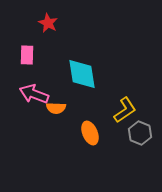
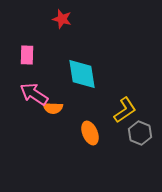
red star: moved 14 px right, 4 px up; rotated 12 degrees counterclockwise
pink arrow: rotated 12 degrees clockwise
orange semicircle: moved 3 px left
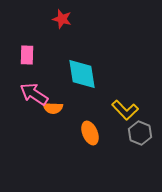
yellow L-shape: rotated 80 degrees clockwise
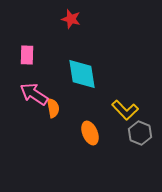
red star: moved 9 px right
orange semicircle: rotated 102 degrees counterclockwise
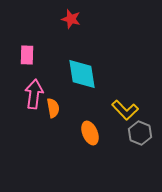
pink arrow: rotated 64 degrees clockwise
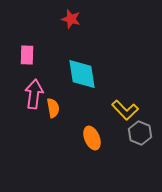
orange ellipse: moved 2 px right, 5 px down
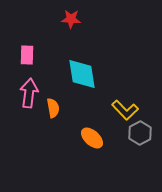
red star: rotated 12 degrees counterclockwise
pink arrow: moved 5 px left, 1 px up
gray hexagon: rotated 10 degrees clockwise
orange ellipse: rotated 25 degrees counterclockwise
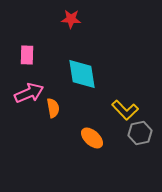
pink arrow: rotated 60 degrees clockwise
gray hexagon: rotated 15 degrees clockwise
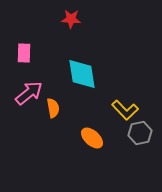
pink rectangle: moved 3 px left, 2 px up
pink arrow: rotated 16 degrees counterclockwise
